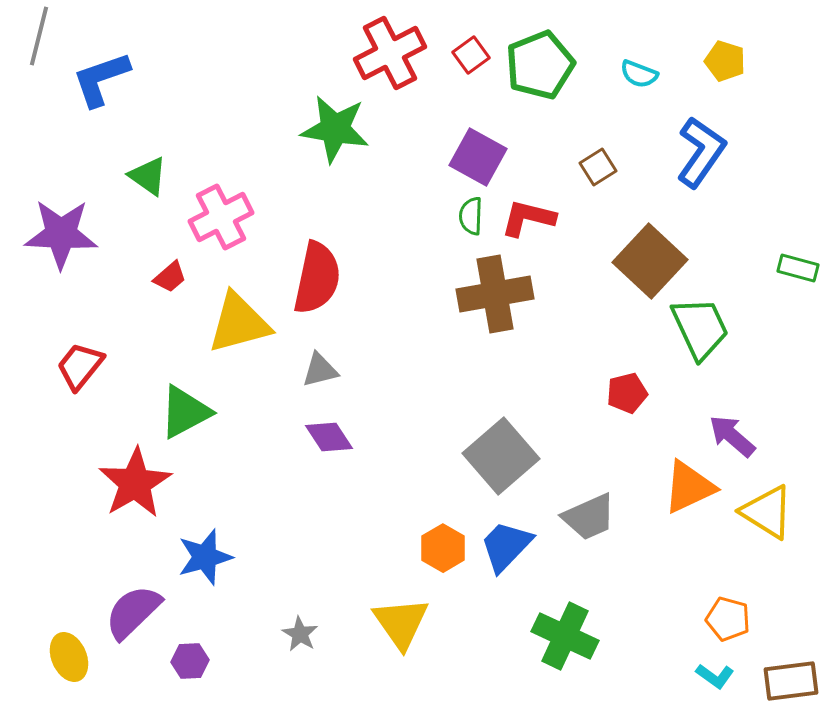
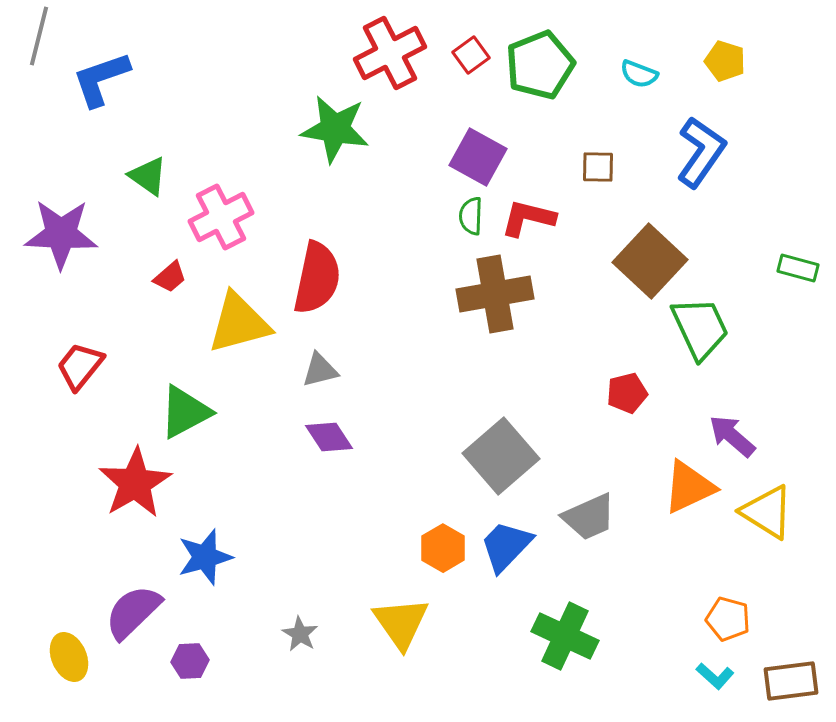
brown square at (598, 167): rotated 33 degrees clockwise
cyan L-shape at (715, 676): rotated 6 degrees clockwise
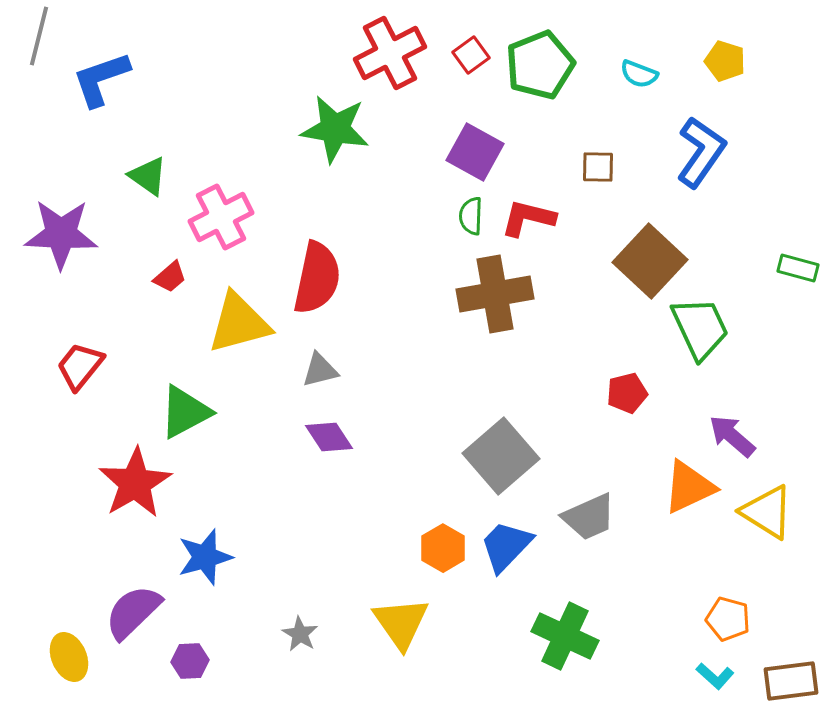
purple square at (478, 157): moved 3 px left, 5 px up
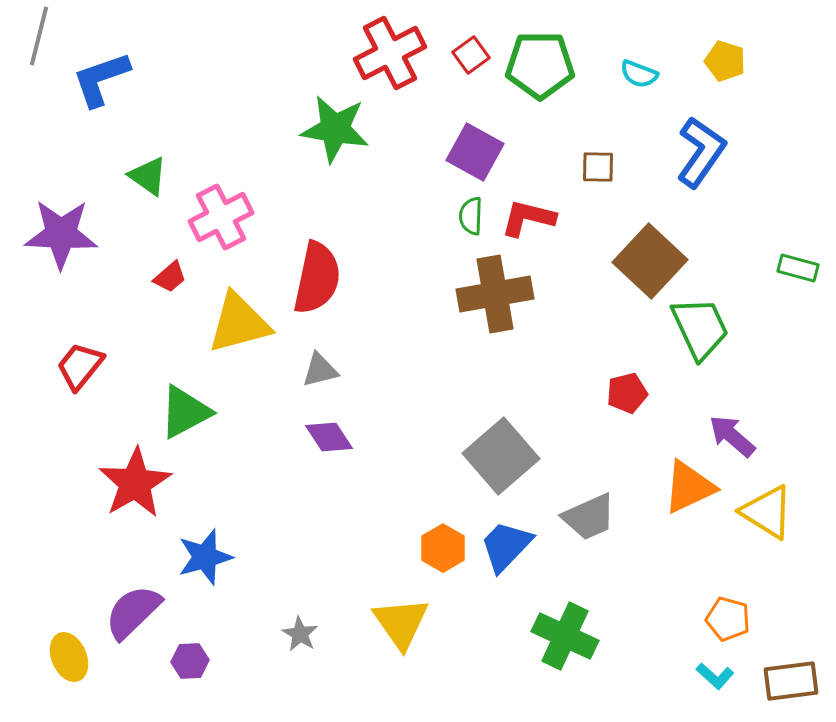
green pentagon at (540, 65): rotated 22 degrees clockwise
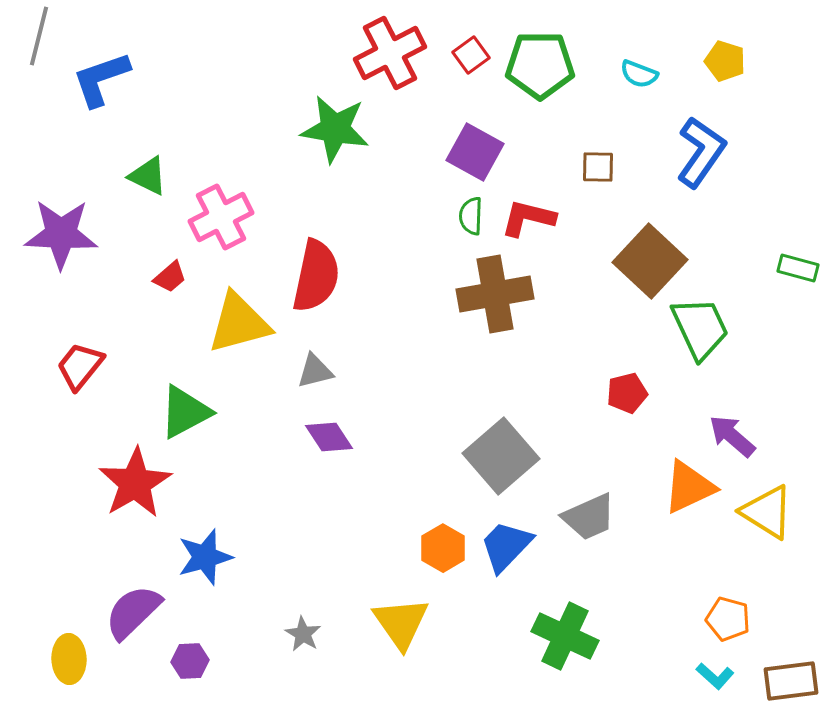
green triangle at (148, 176): rotated 9 degrees counterclockwise
red semicircle at (317, 278): moved 1 px left, 2 px up
gray triangle at (320, 370): moved 5 px left, 1 px down
gray star at (300, 634): moved 3 px right
yellow ellipse at (69, 657): moved 2 px down; rotated 21 degrees clockwise
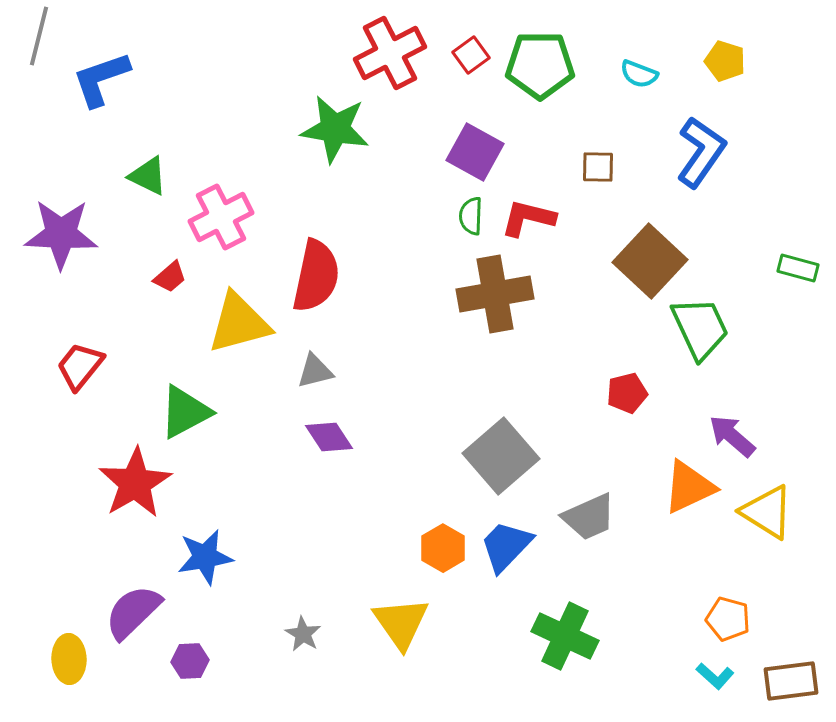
blue star at (205, 557): rotated 6 degrees clockwise
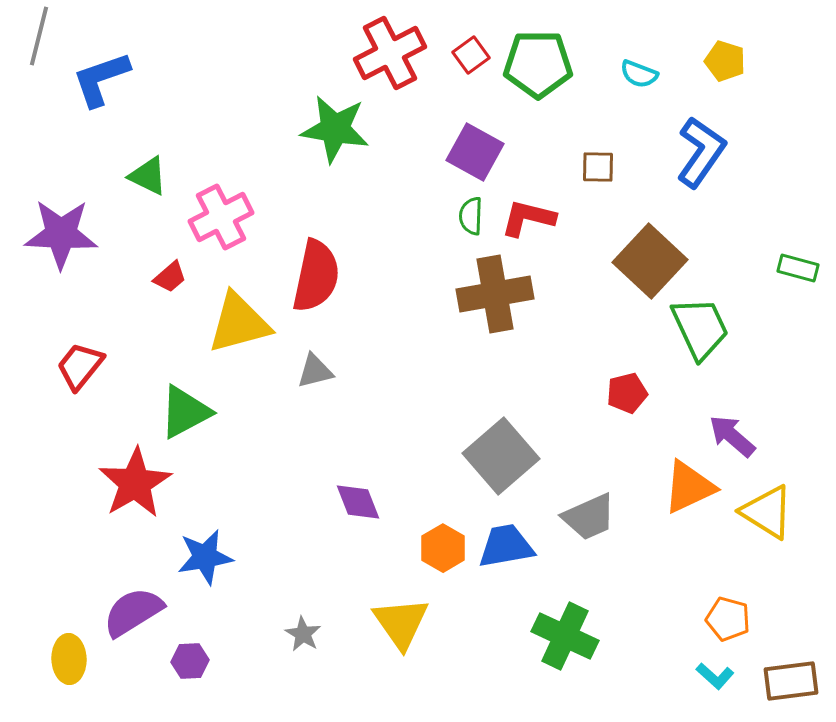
green pentagon at (540, 65): moved 2 px left, 1 px up
purple diamond at (329, 437): moved 29 px right, 65 px down; rotated 12 degrees clockwise
blue trapezoid at (506, 546): rotated 36 degrees clockwise
purple semicircle at (133, 612): rotated 12 degrees clockwise
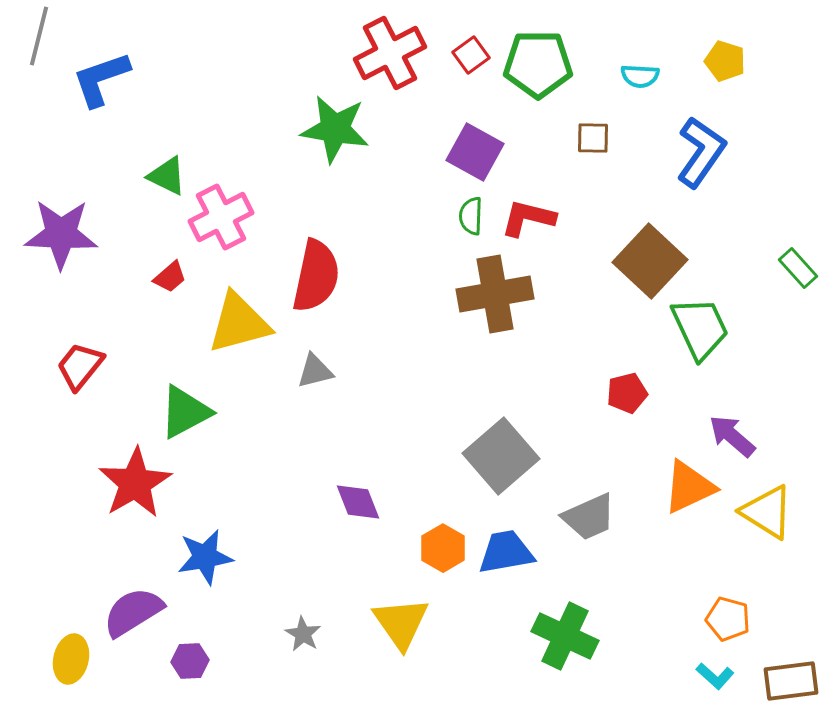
cyan semicircle at (639, 74): moved 1 px right, 2 px down; rotated 18 degrees counterclockwise
brown square at (598, 167): moved 5 px left, 29 px up
green triangle at (148, 176): moved 19 px right
green rectangle at (798, 268): rotated 33 degrees clockwise
blue trapezoid at (506, 546): moved 6 px down
yellow ellipse at (69, 659): moved 2 px right; rotated 15 degrees clockwise
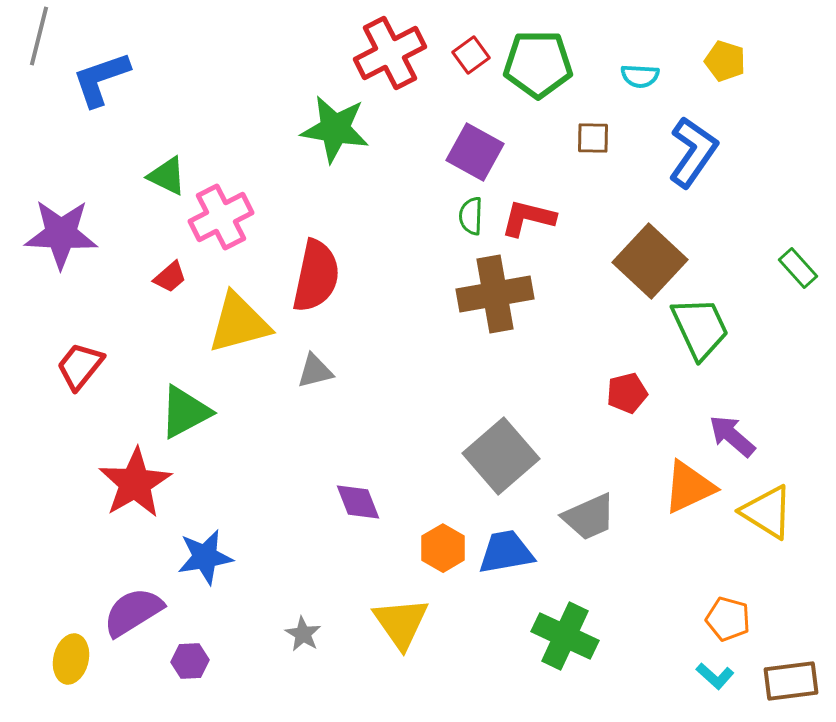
blue L-shape at (701, 152): moved 8 px left
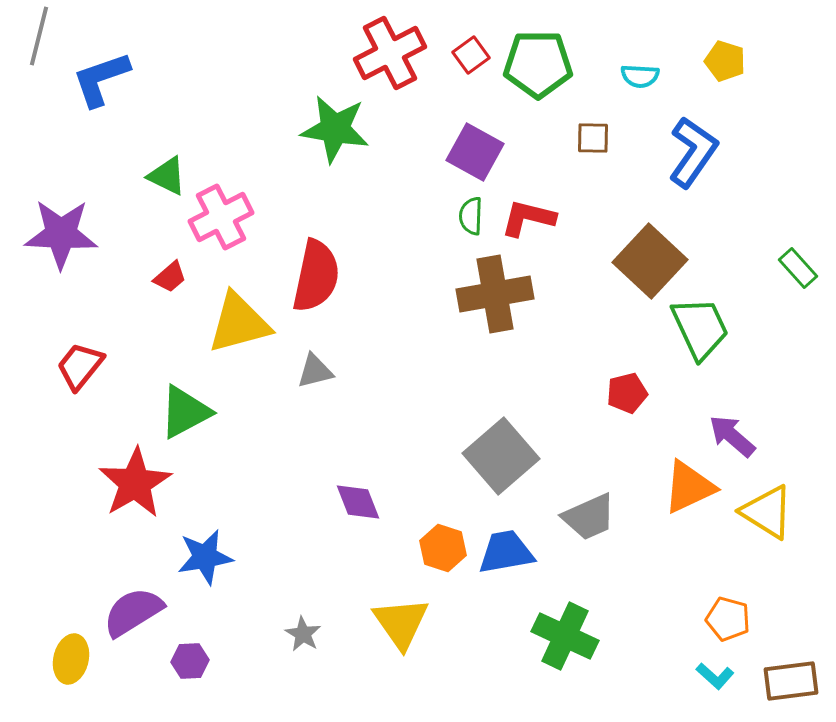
orange hexagon at (443, 548): rotated 12 degrees counterclockwise
